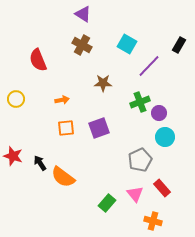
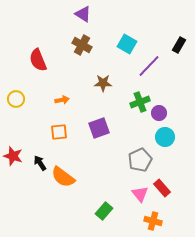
orange square: moved 7 px left, 4 px down
pink triangle: moved 5 px right
green rectangle: moved 3 px left, 8 px down
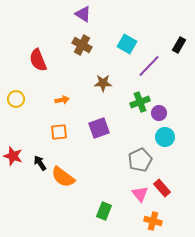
green rectangle: rotated 18 degrees counterclockwise
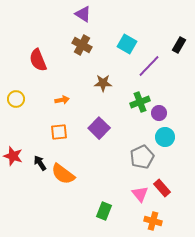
purple square: rotated 25 degrees counterclockwise
gray pentagon: moved 2 px right, 3 px up
orange semicircle: moved 3 px up
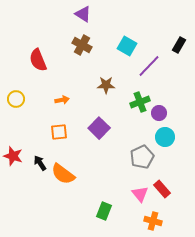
cyan square: moved 2 px down
brown star: moved 3 px right, 2 px down
red rectangle: moved 1 px down
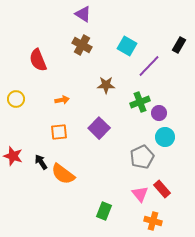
black arrow: moved 1 px right, 1 px up
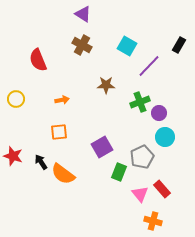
purple square: moved 3 px right, 19 px down; rotated 15 degrees clockwise
green rectangle: moved 15 px right, 39 px up
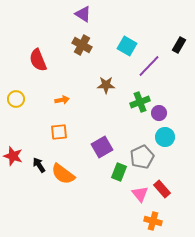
black arrow: moved 2 px left, 3 px down
